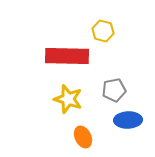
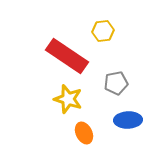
yellow hexagon: rotated 20 degrees counterclockwise
red rectangle: rotated 33 degrees clockwise
gray pentagon: moved 2 px right, 7 px up
orange ellipse: moved 1 px right, 4 px up
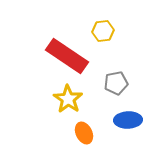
yellow star: rotated 16 degrees clockwise
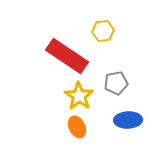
yellow star: moved 11 px right, 3 px up
orange ellipse: moved 7 px left, 6 px up
